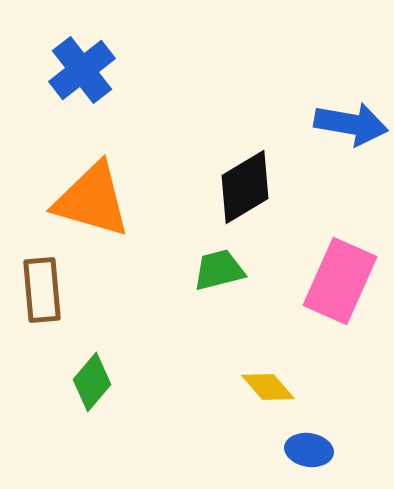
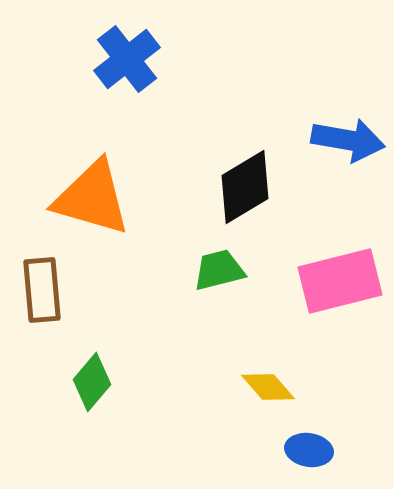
blue cross: moved 45 px right, 11 px up
blue arrow: moved 3 px left, 16 px down
orange triangle: moved 2 px up
pink rectangle: rotated 52 degrees clockwise
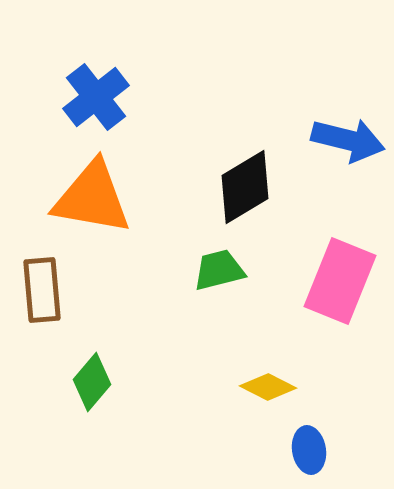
blue cross: moved 31 px left, 38 px down
blue arrow: rotated 4 degrees clockwise
orange triangle: rotated 6 degrees counterclockwise
pink rectangle: rotated 54 degrees counterclockwise
yellow diamond: rotated 22 degrees counterclockwise
blue ellipse: rotated 72 degrees clockwise
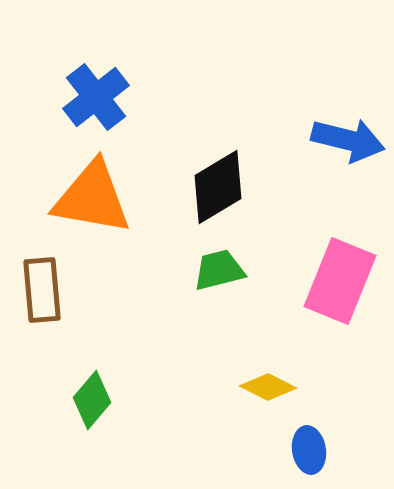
black diamond: moved 27 px left
green diamond: moved 18 px down
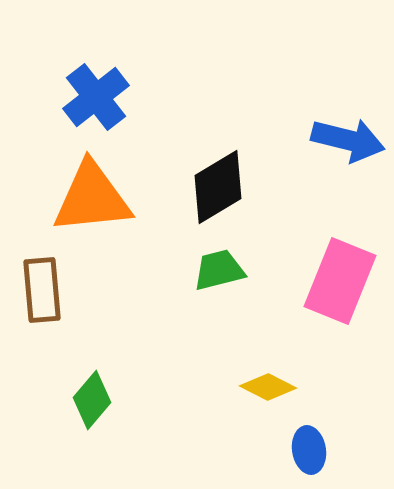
orange triangle: rotated 16 degrees counterclockwise
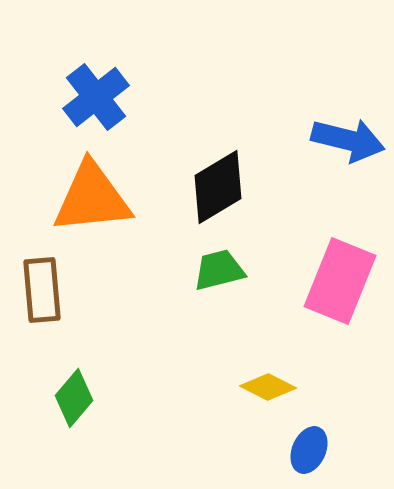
green diamond: moved 18 px left, 2 px up
blue ellipse: rotated 33 degrees clockwise
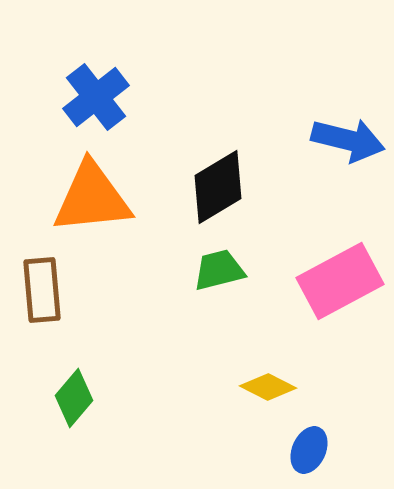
pink rectangle: rotated 40 degrees clockwise
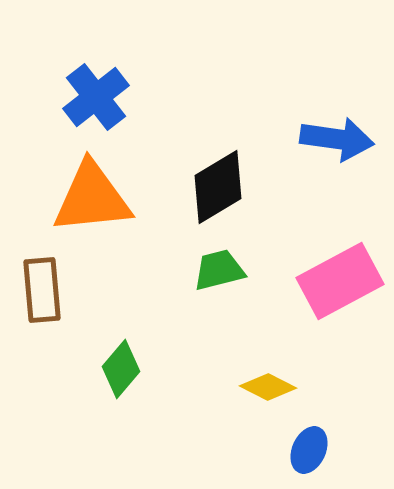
blue arrow: moved 11 px left, 1 px up; rotated 6 degrees counterclockwise
green diamond: moved 47 px right, 29 px up
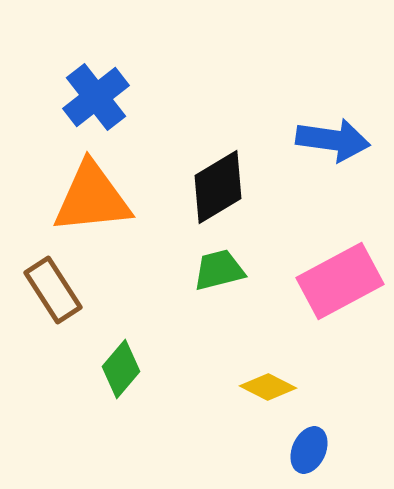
blue arrow: moved 4 px left, 1 px down
brown rectangle: moved 11 px right; rotated 28 degrees counterclockwise
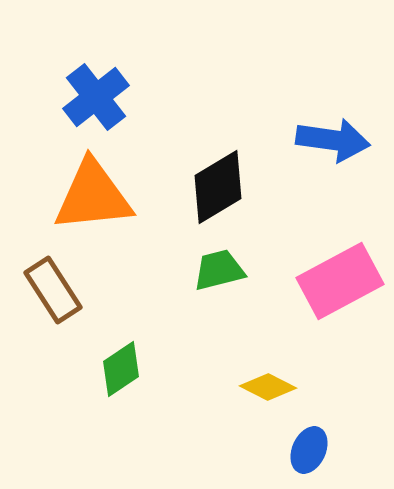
orange triangle: moved 1 px right, 2 px up
green diamond: rotated 16 degrees clockwise
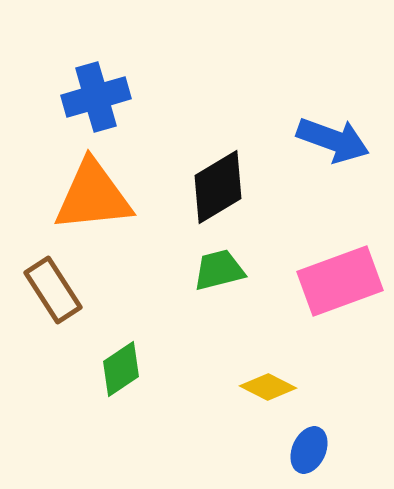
blue cross: rotated 22 degrees clockwise
blue arrow: rotated 12 degrees clockwise
pink rectangle: rotated 8 degrees clockwise
